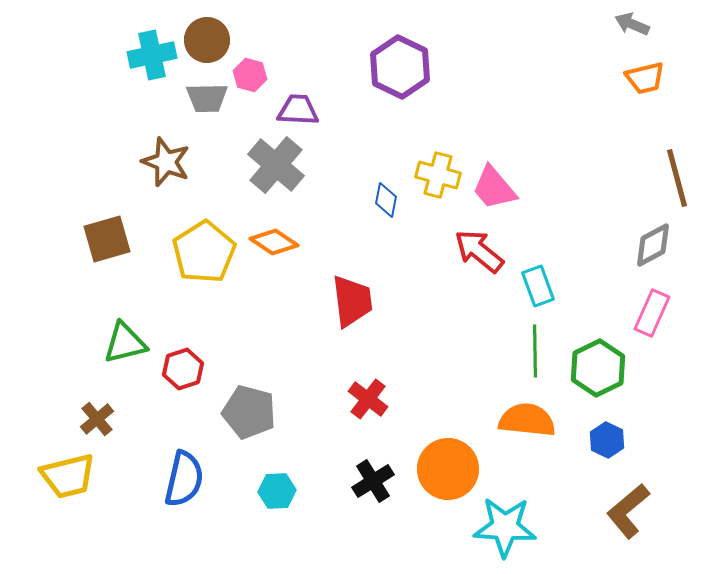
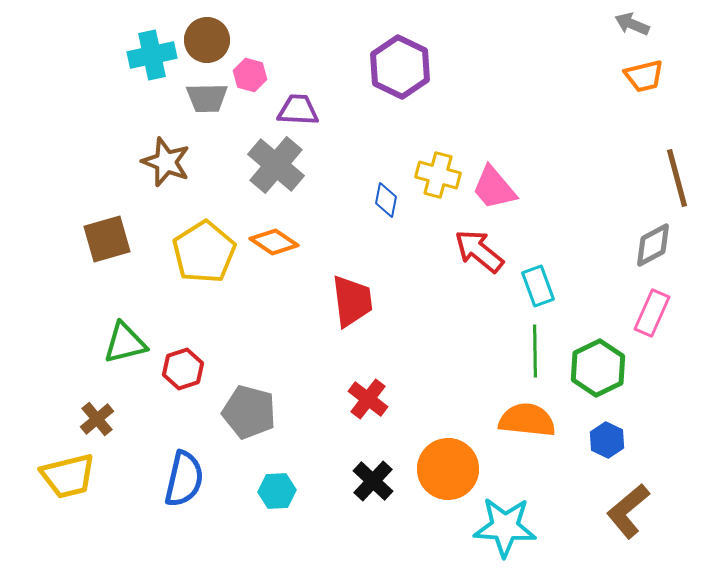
orange trapezoid: moved 1 px left, 2 px up
black cross: rotated 15 degrees counterclockwise
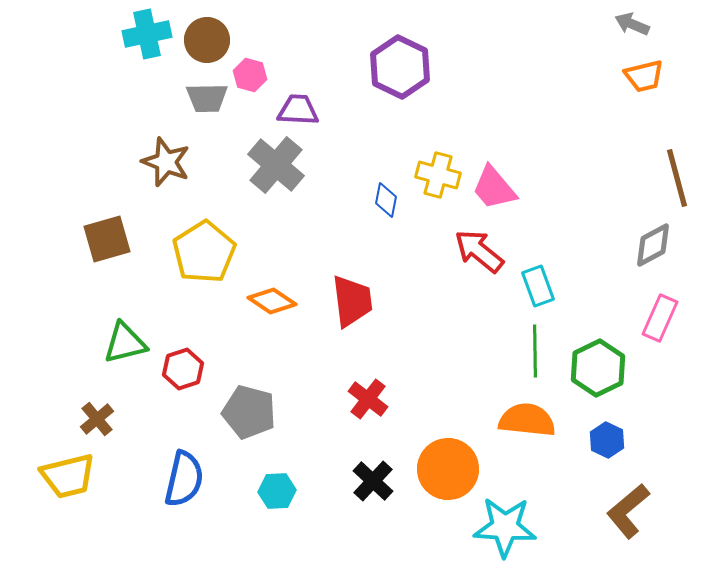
cyan cross: moved 5 px left, 21 px up
orange diamond: moved 2 px left, 59 px down
pink rectangle: moved 8 px right, 5 px down
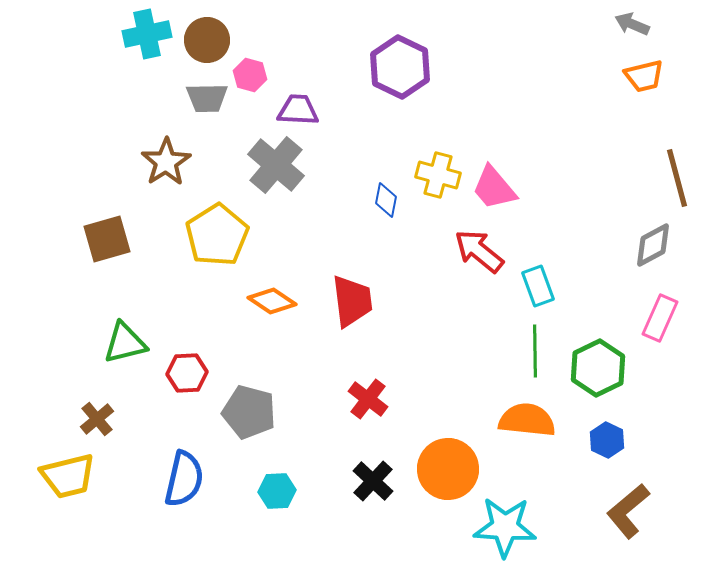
brown star: rotated 18 degrees clockwise
yellow pentagon: moved 13 px right, 17 px up
red hexagon: moved 4 px right, 4 px down; rotated 15 degrees clockwise
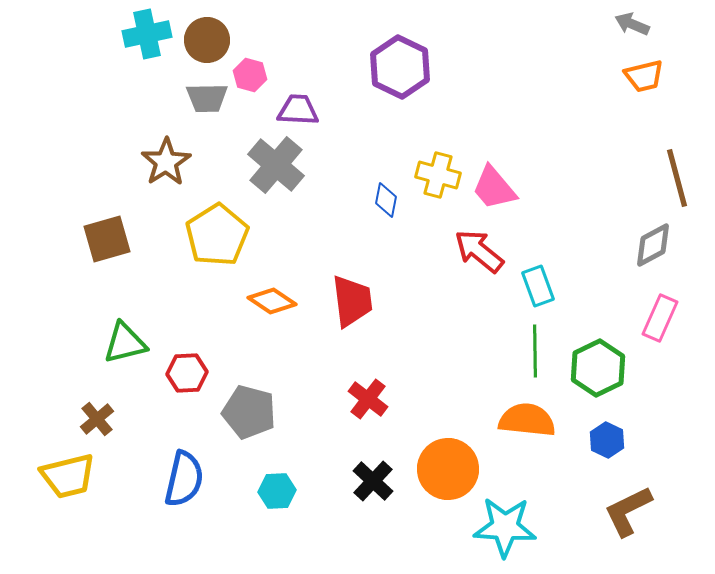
brown L-shape: rotated 14 degrees clockwise
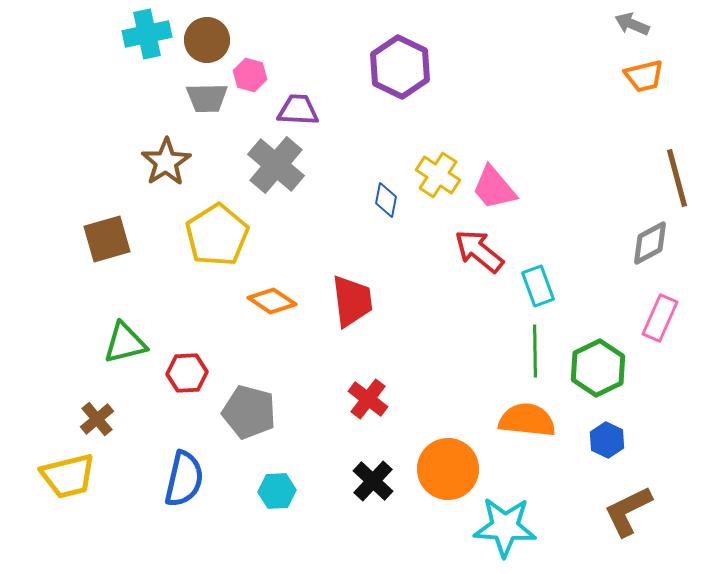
yellow cross: rotated 18 degrees clockwise
gray diamond: moved 3 px left, 2 px up
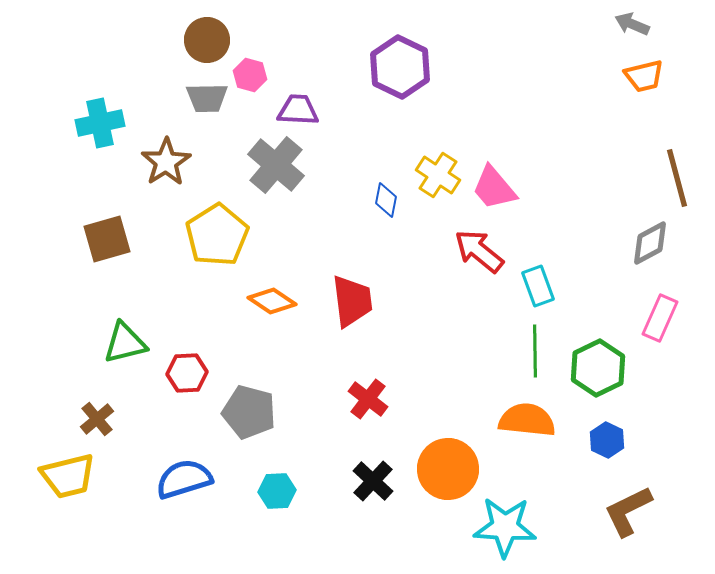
cyan cross: moved 47 px left, 89 px down
blue semicircle: rotated 120 degrees counterclockwise
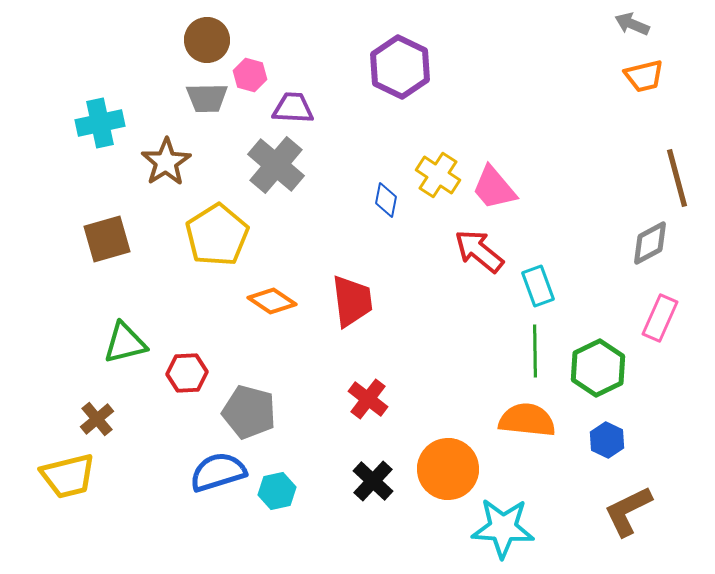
purple trapezoid: moved 5 px left, 2 px up
blue semicircle: moved 34 px right, 7 px up
cyan hexagon: rotated 9 degrees counterclockwise
cyan star: moved 2 px left, 1 px down
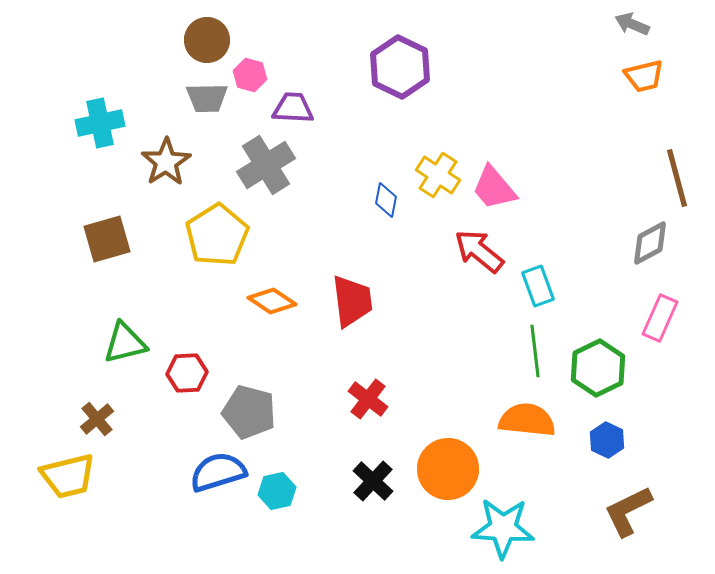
gray cross: moved 10 px left; rotated 18 degrees clockwise
green line: rotated 6 degrees counterclockwise
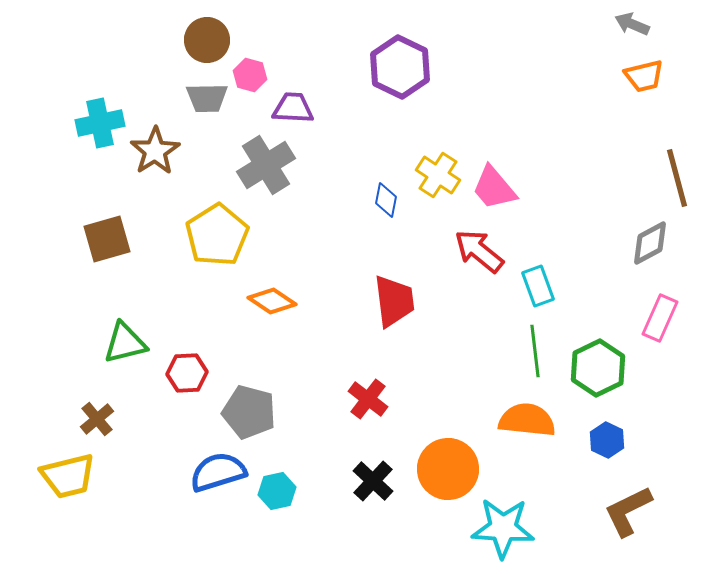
brown star: moved 11 px left, 11 px up
red trapezoid: moved 42 px right
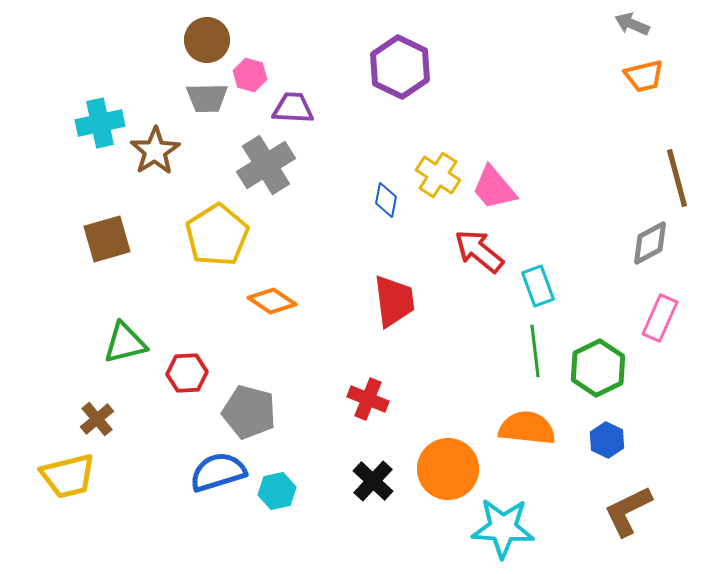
red cross: rotated 15 degrees counterclockwise
orange semicircle: moved 8 px down
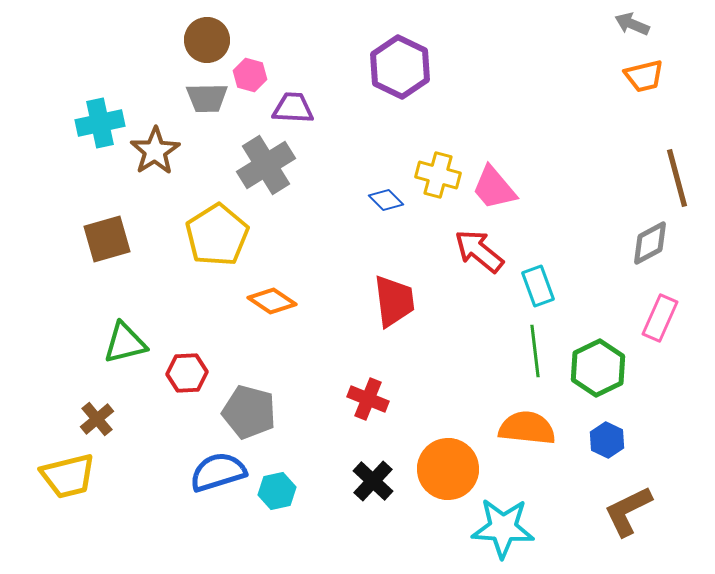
yellow cross: rotated 18 degrees counterclockwise
blue diamond: rotated 56 degrees counterclockwise
